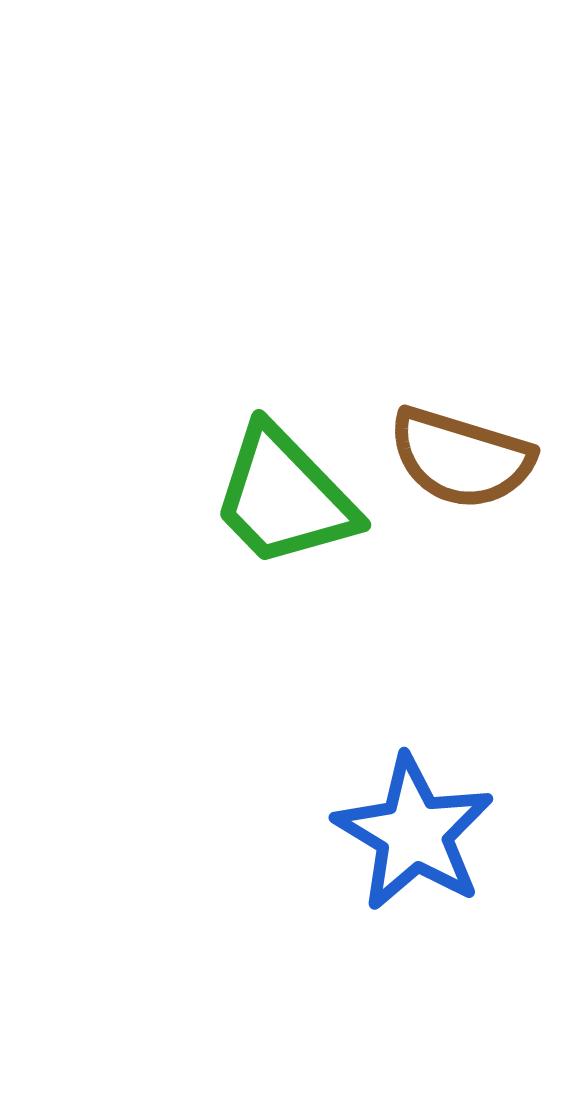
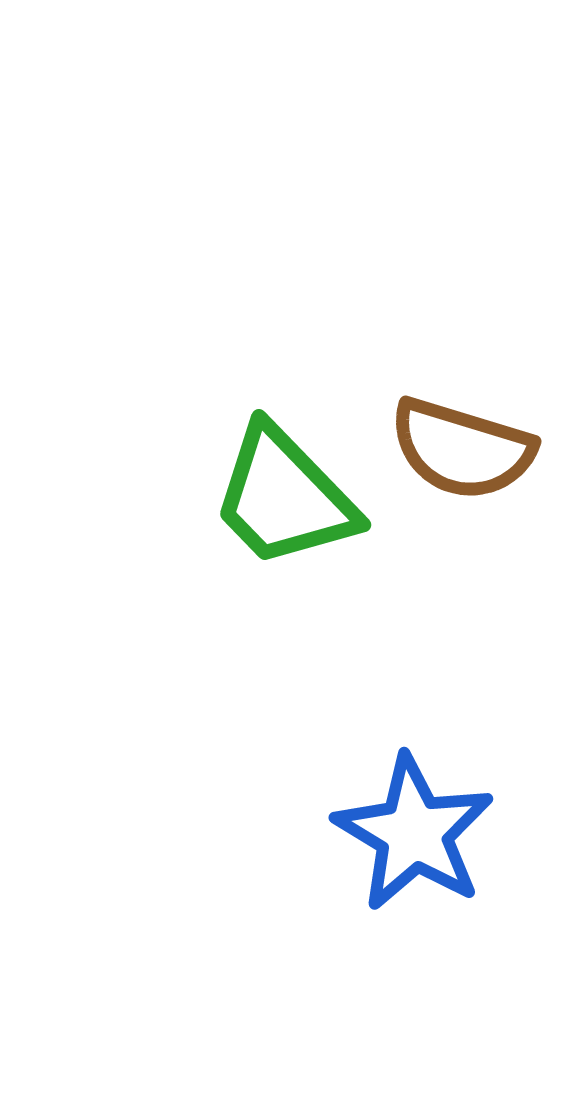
brown semicircle: moved 1 px right, 9 px up
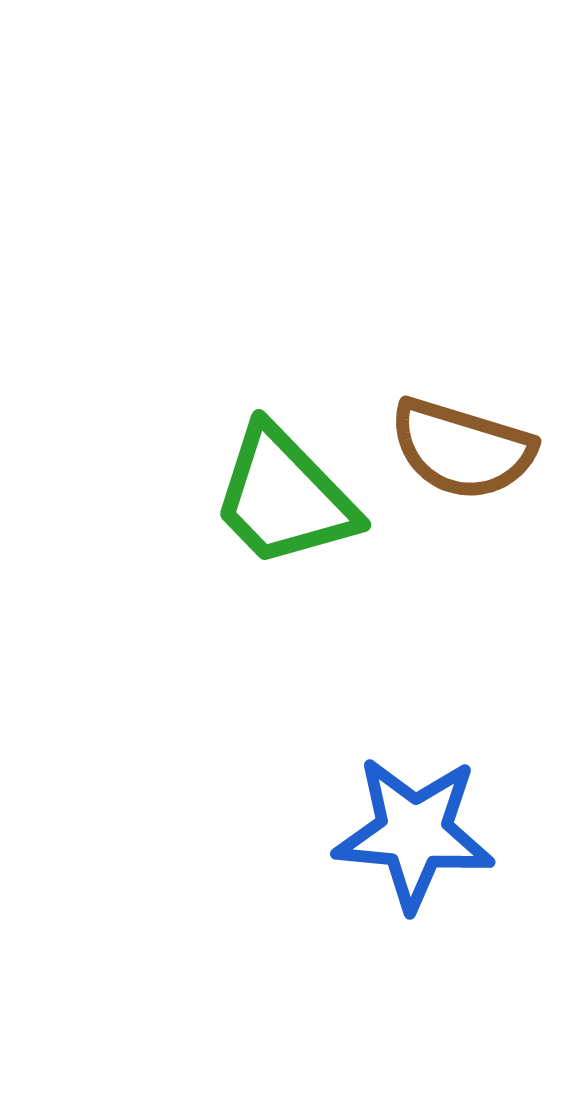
blue star: rotated 26 degrees counterclockwise
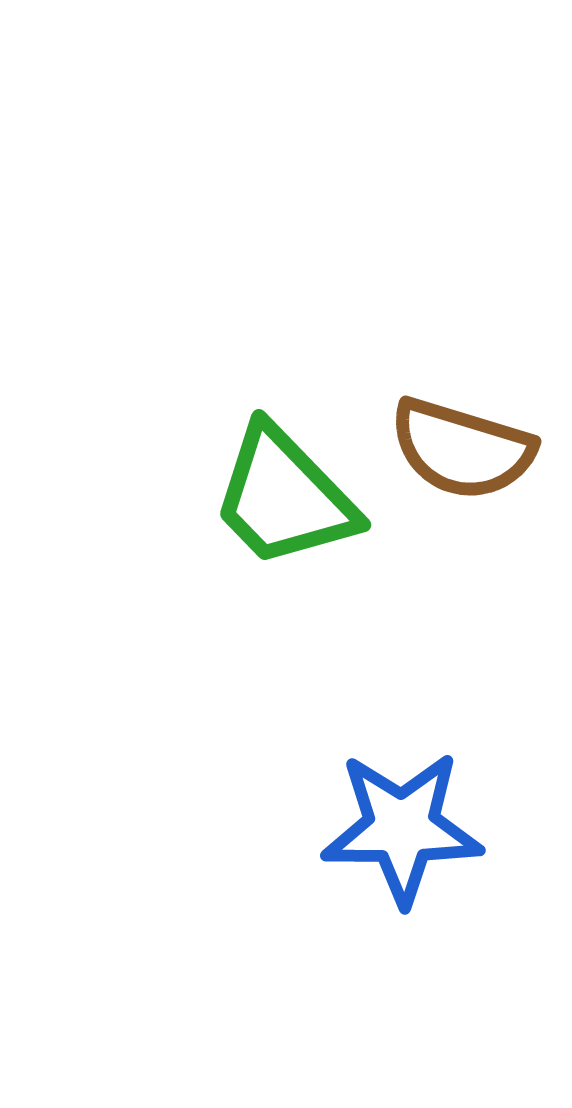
blue star: moved 12 px left, 5 px up; rotated 5 degrees counterclockwise
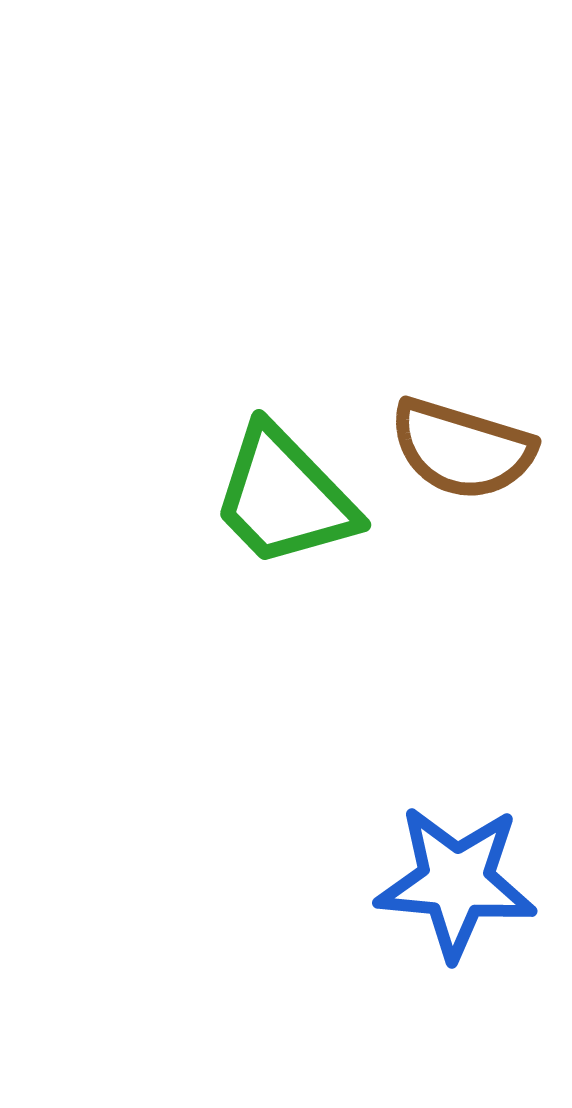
blue star: moved 54 px right, 54 px down; rotated 5 degrees clockwise
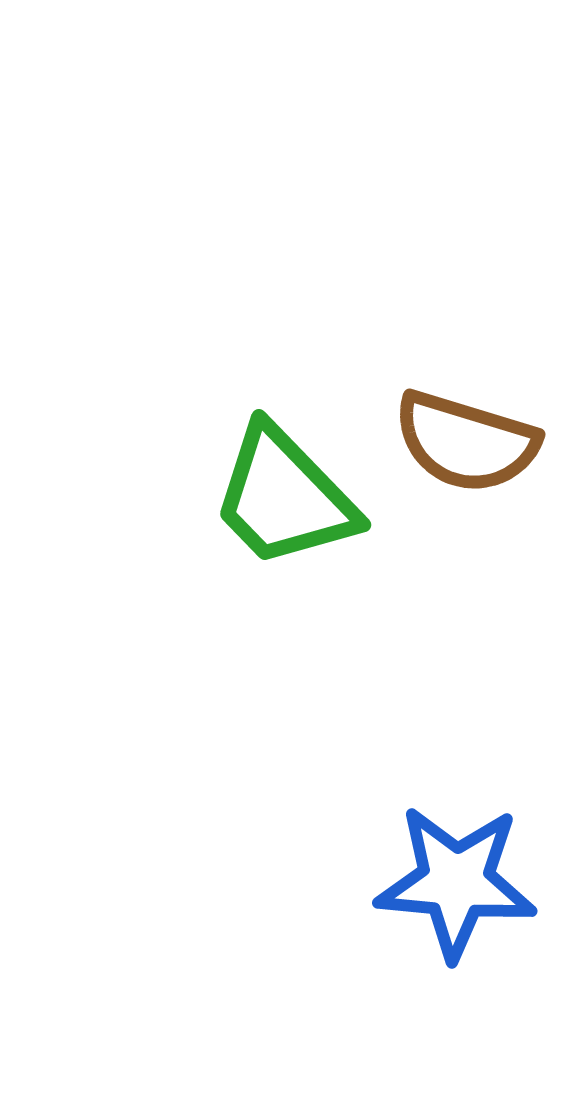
brown semicircle: moved 4 px right, 7 px up
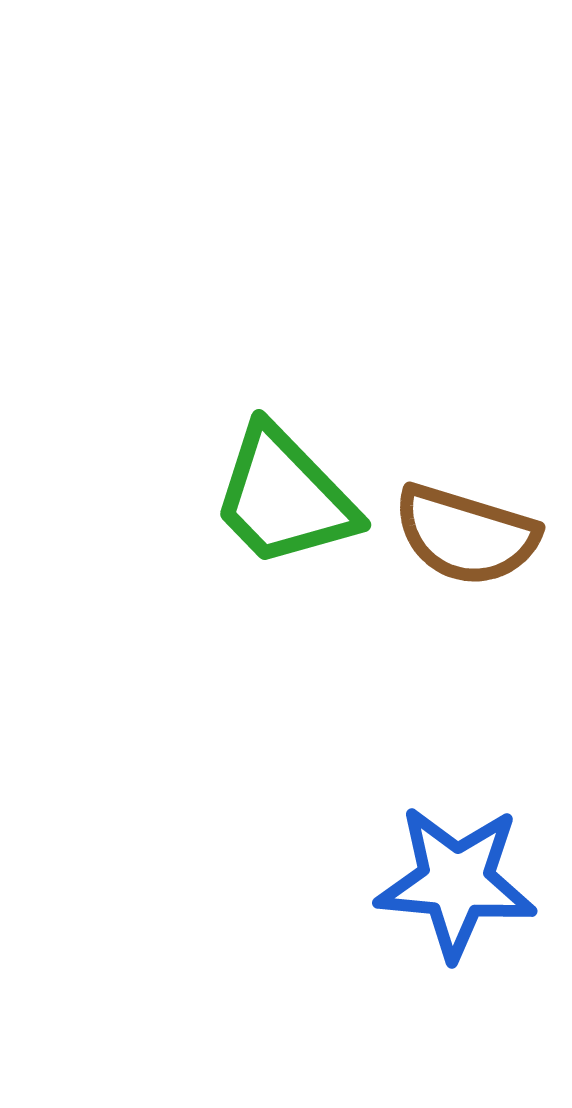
brown semicircle: moved 93 px down
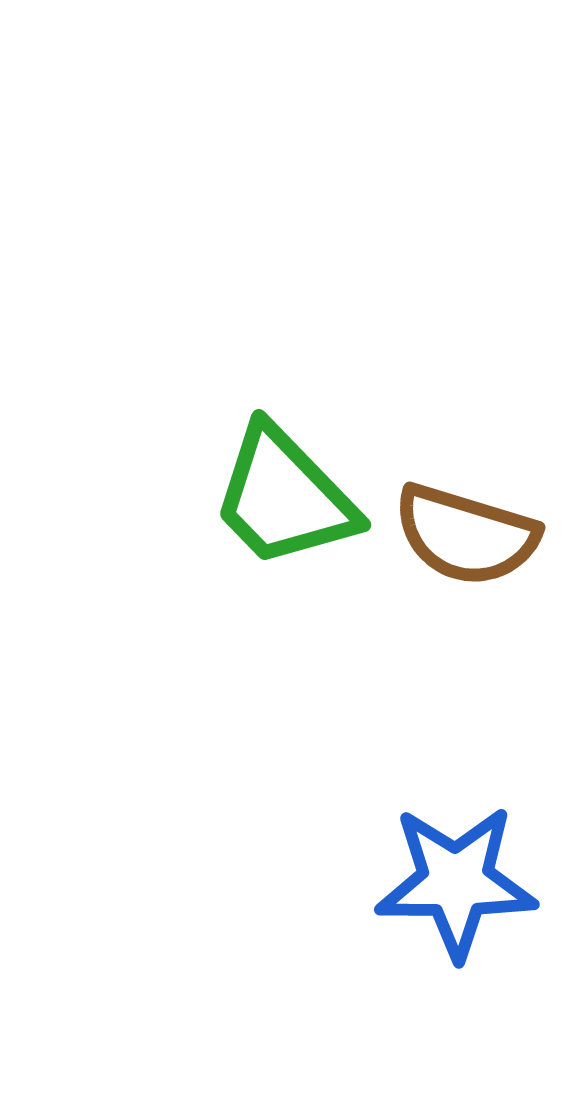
blue star: rotated 5 degrees counterclockwise
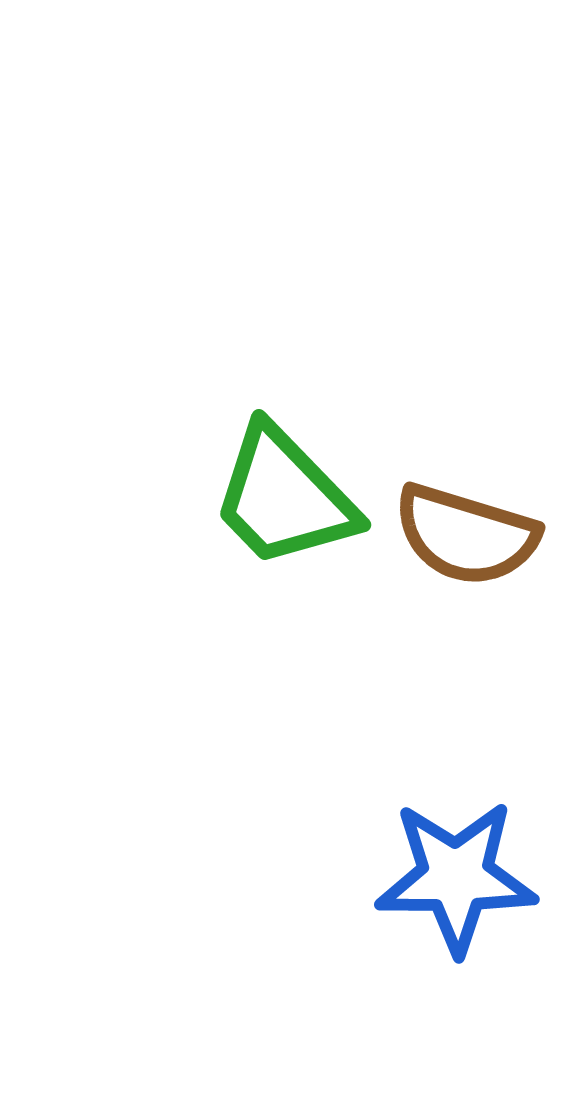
blue star: moved 5 px up
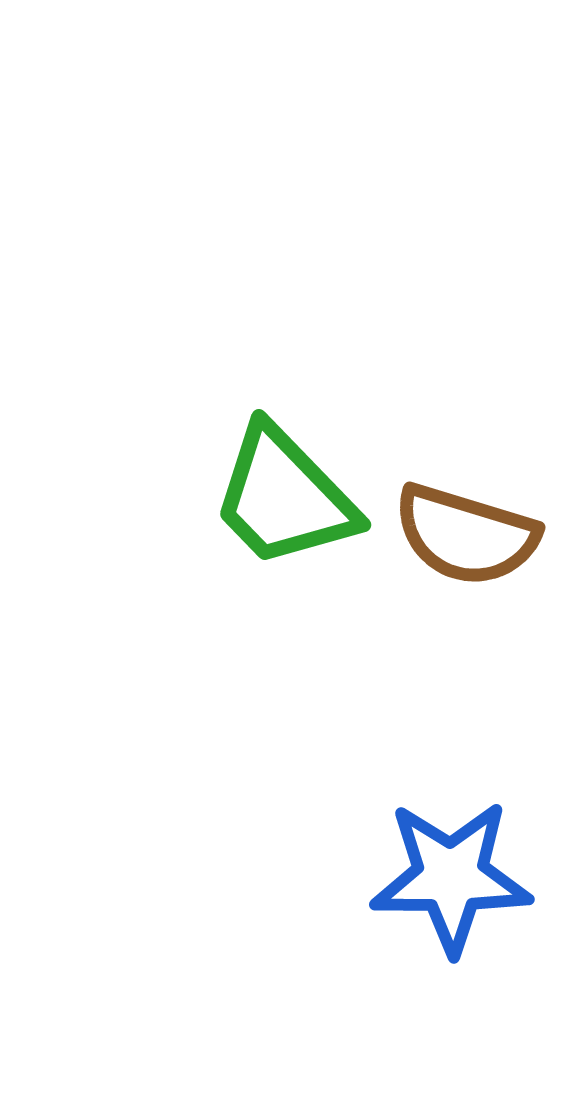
blue star: moved 5 px left
